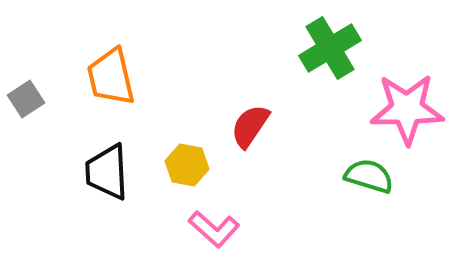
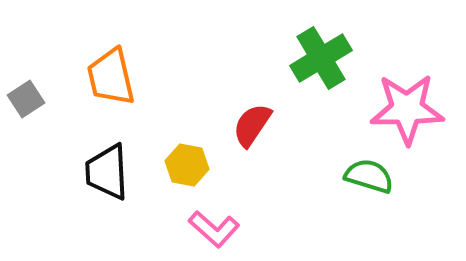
green cross: moved 9 px left, 10 px down
red semicircle: moved 2 px right, 1 px up
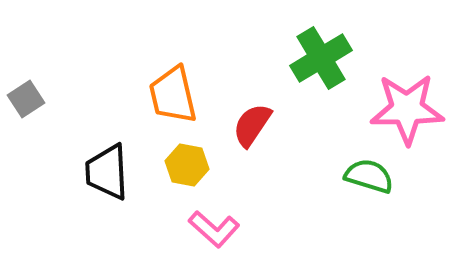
orange trapezoid: moved 62 px right, 18 px down
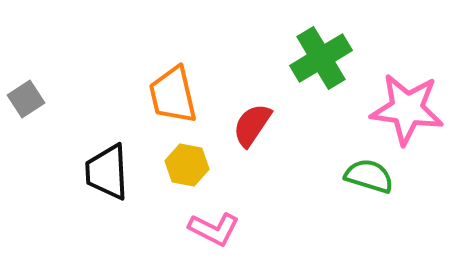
pink star: rotated 8 degrees clockwise
pink L-shape: rotated 15 degrees counterclockwise
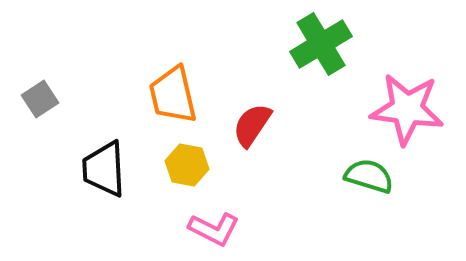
green cross: moved 14 px up
gray square: moved 14 px right
black trapezoid: moved 3 px left, 3 px up
